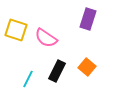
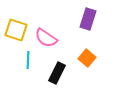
orange square: moved 9 px up
black rectangle: moved 2 px down
cyan line: moved 19 px up; rotated 24 degrees counterclockwise
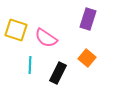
cyan line: moved 2 px right, 5 px down
black rectangle: moved 1 px right
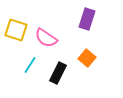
purple rectangle: moved 1 px left
cyan line: rotated 30 degrees clockwise
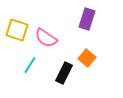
yellow square: moved 1 px right
black rectangle: moved 6 px right
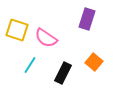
orange square: moved 7 px right, 4 px down
black rectangle: moved 1 px left
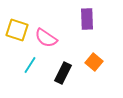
purple rectangle: rotated 20 degrees counterclockwise
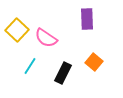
yellow square: rotated 25 degrees clockwise
cyan line: moved 1 px down
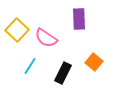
purple rectangle: moved 8 px left
